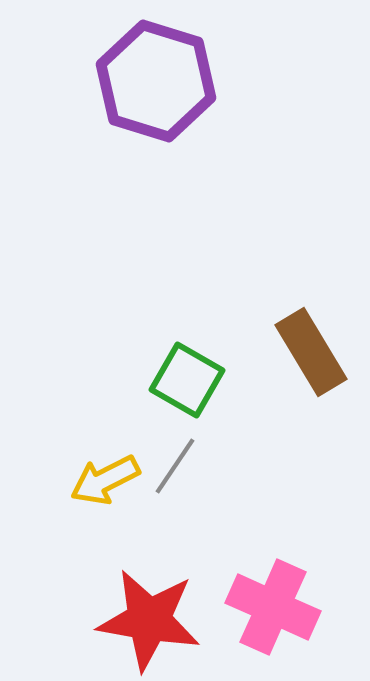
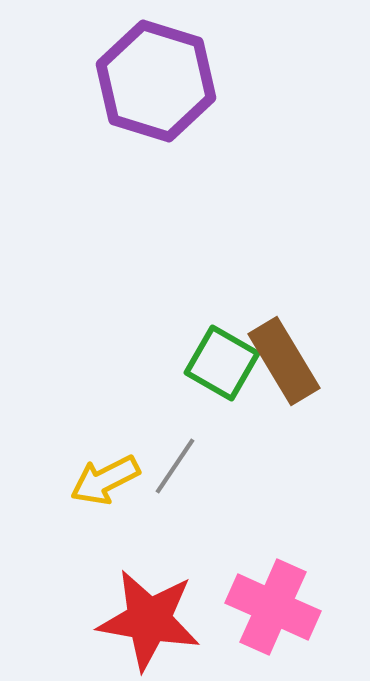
brown rectangle: moved 27 px left, 9 px down
green square: moved 35 px right, 17 px up
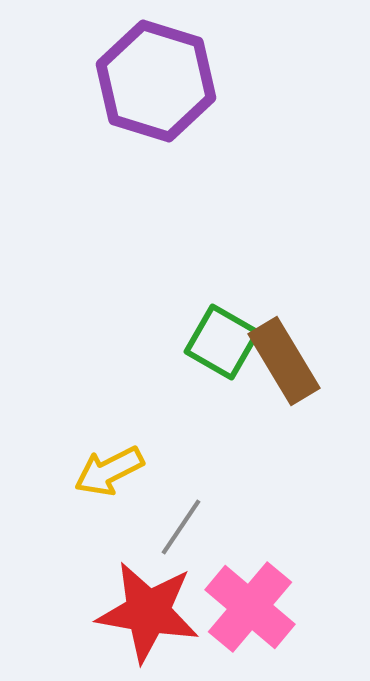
green square: moved 21 px up
gray line: moved 6 px right, 61 px down
yellow arrow: moved 4 px right, 9 px up
pink cross: moved 23 px left; rotated 16 degrees clockwise
red star: moved 1 px left, 8 px up
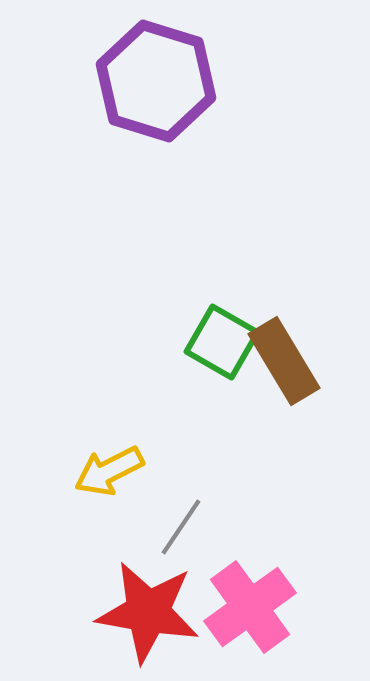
pink cross: rotated 14 degrees clockwise
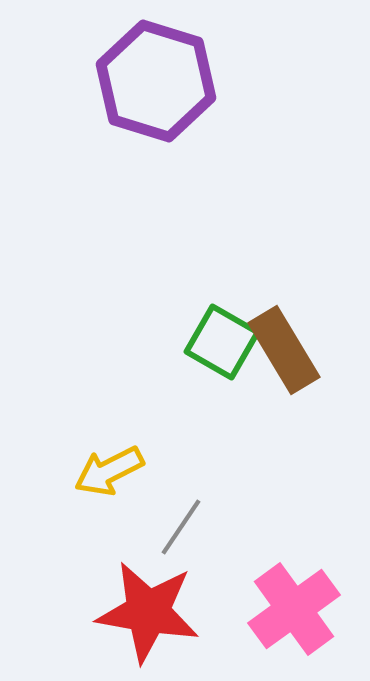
brown rectangle: moved 11 px up
pink cross: moved 44 px right, 2 px down
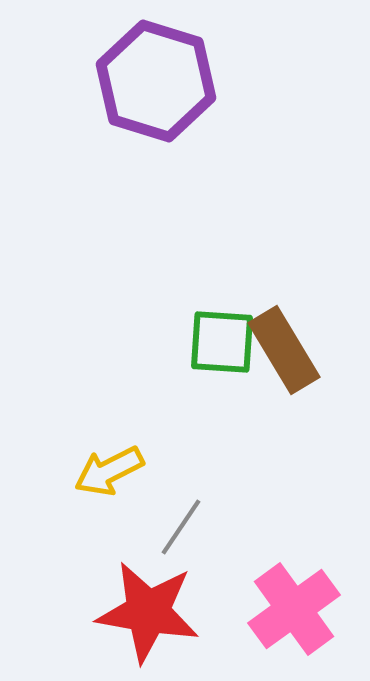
green square: rotated 26 degrees counterclockwise
